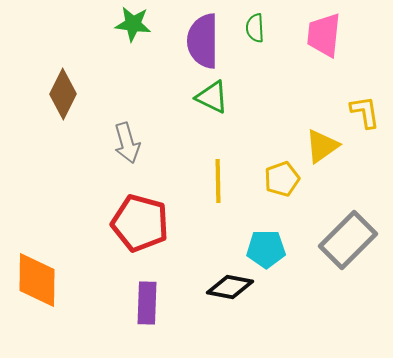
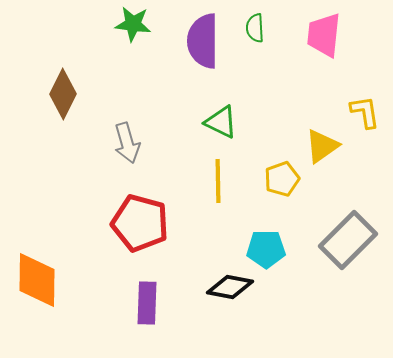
green triangle: moved 9 px right, 25 px down
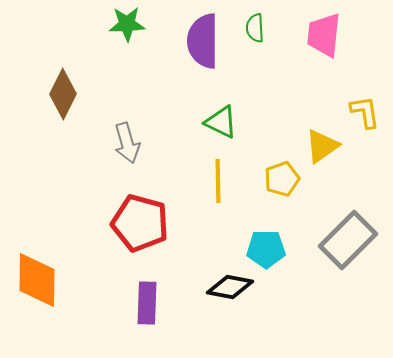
green star: moved 6 px left; rotated 9 degrees counterclockwise
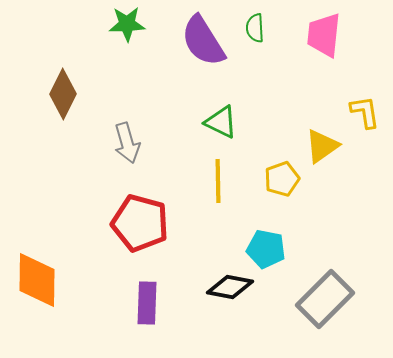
purple semicircle: rotated 32 degrees counterclockwise
gray rectangle: moved 23 px left, 59 px down
cyan pentagon: rotated 12 degrees clockwise
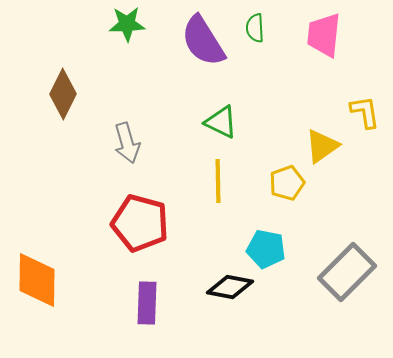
yellow pentagon: moved 5 px right, 4 px down
gray rectangle: moved 22 px right, 27 px up
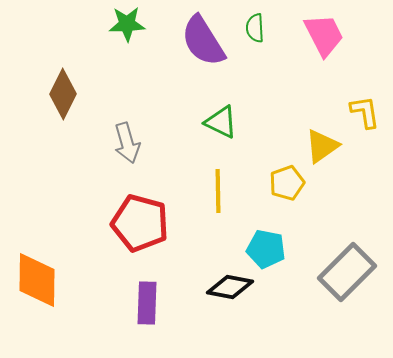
pink trapezoid: rotated 147 degrees clockwise
yellow line: moved 10 px down
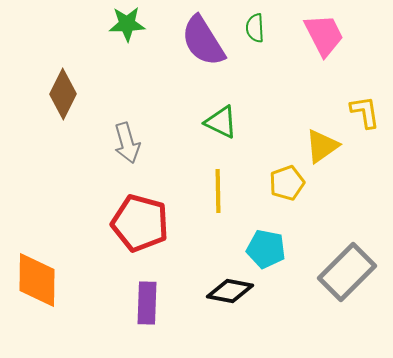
black diamond: moved 4 px down
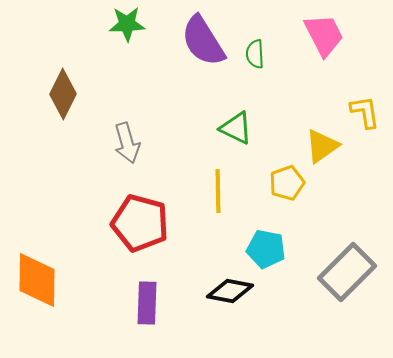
green semicircle: moved 26 px down
green triangle: moved 15 px right, 6 px down
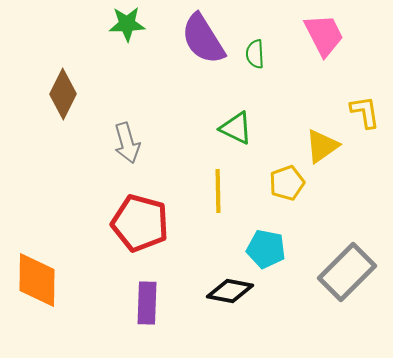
purple semicircle: moved 2 px up
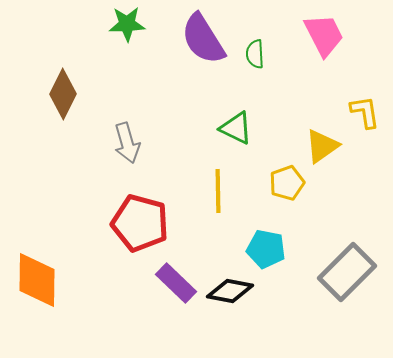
purple rectangle: moved 29 px right, 20 px up; rotated 48 degrees counterclockwise
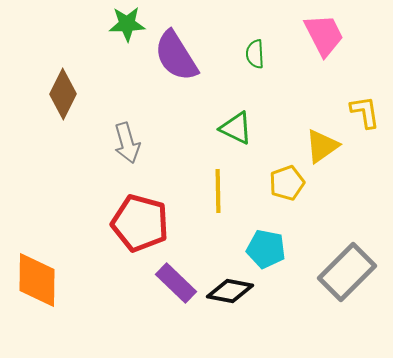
purple semicircle: moved 27 px left, 17 px down
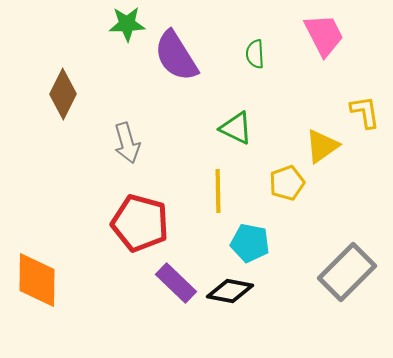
cyan pentagon: moved 16 px left, 6 px up
